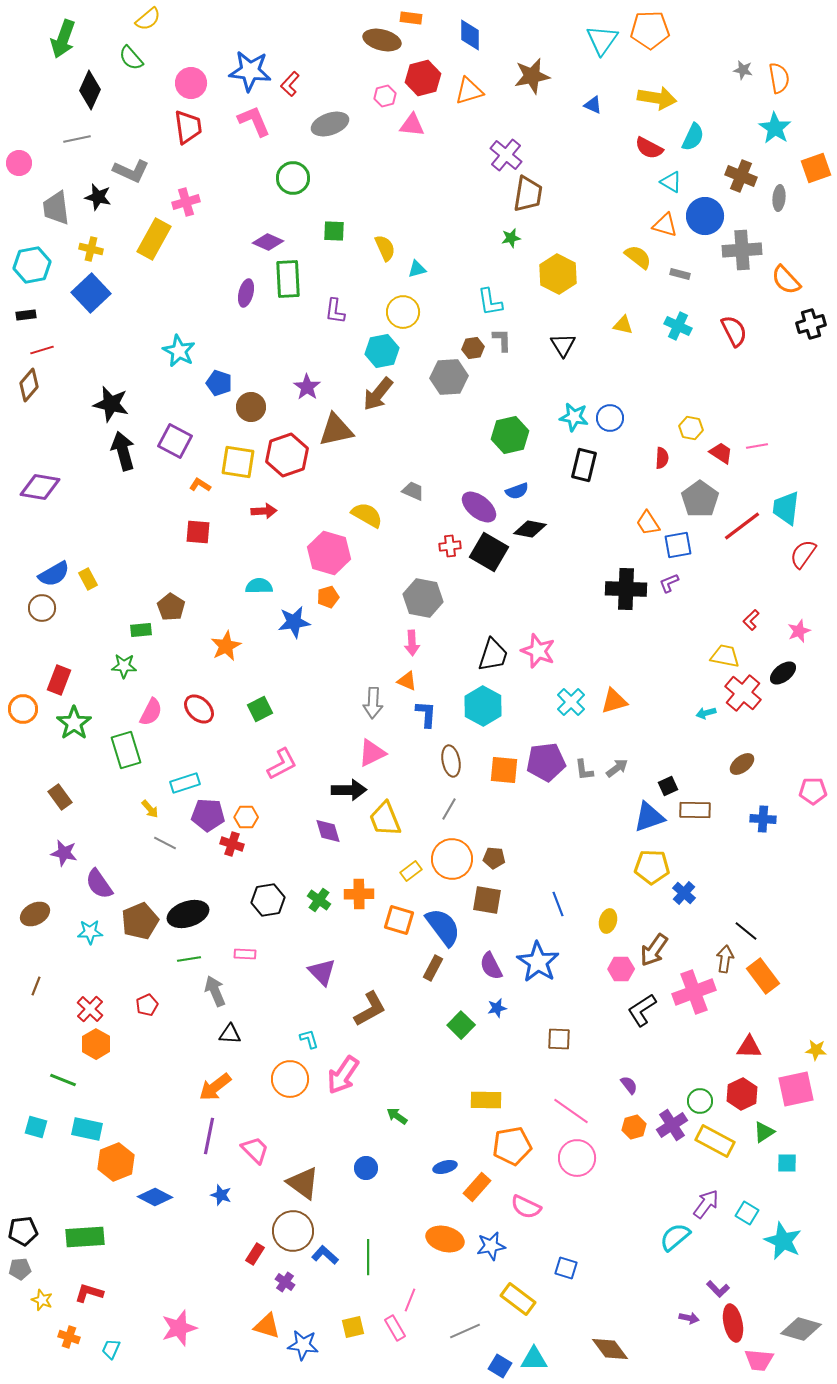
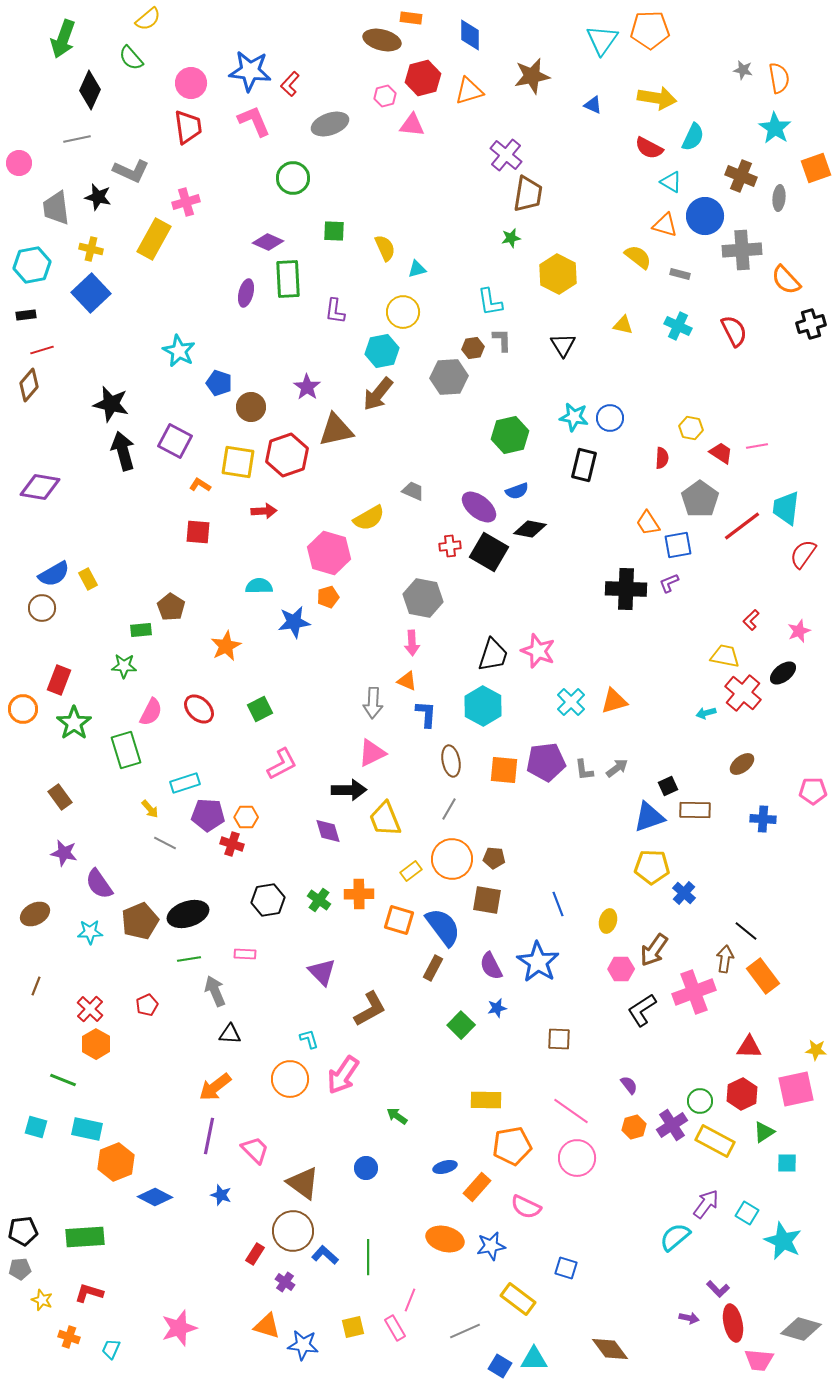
yellow semicircle at (367, 515): moved 2 px right, 3 px down; rotated 120 degrees clockwise
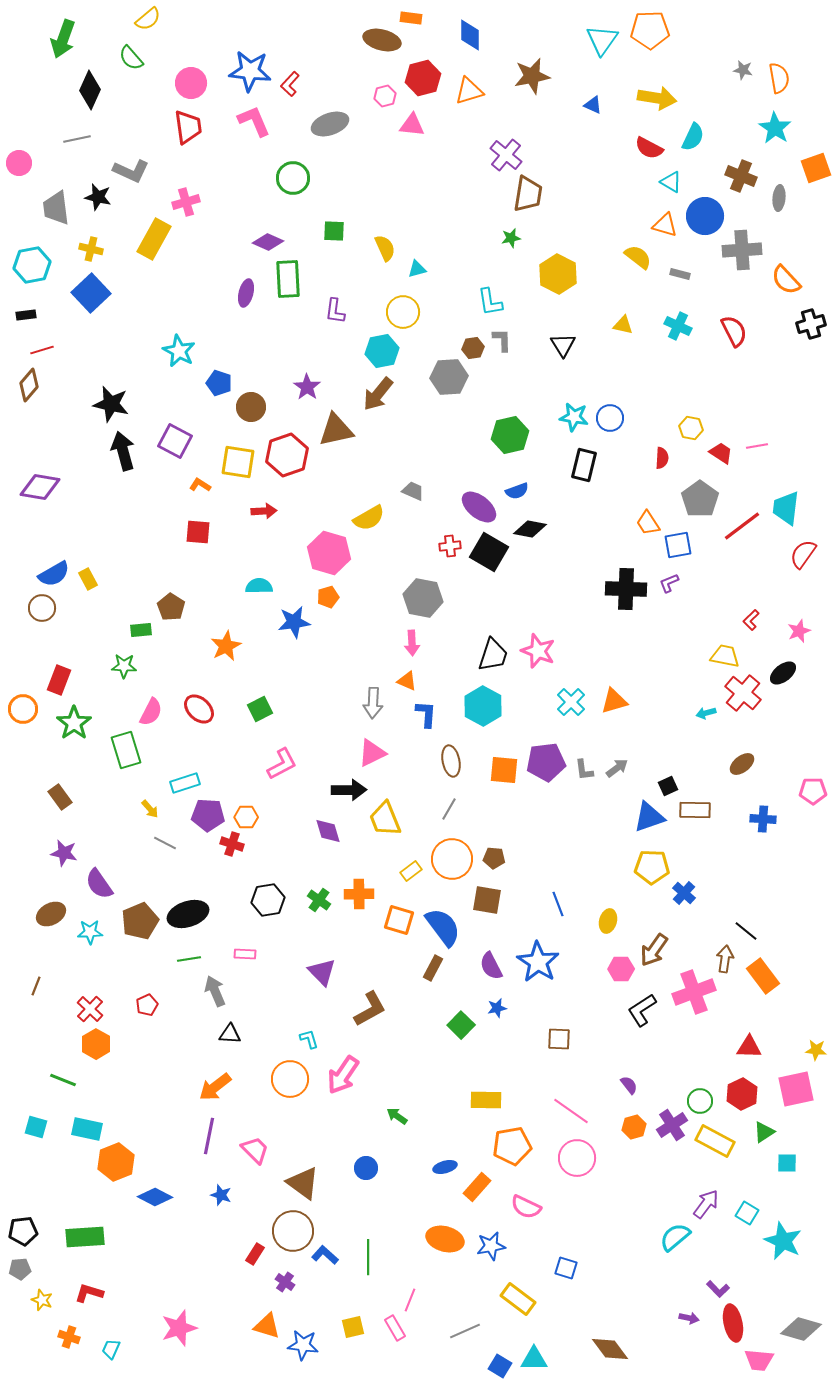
brown ellipse at (35, 914): moved 16 px right
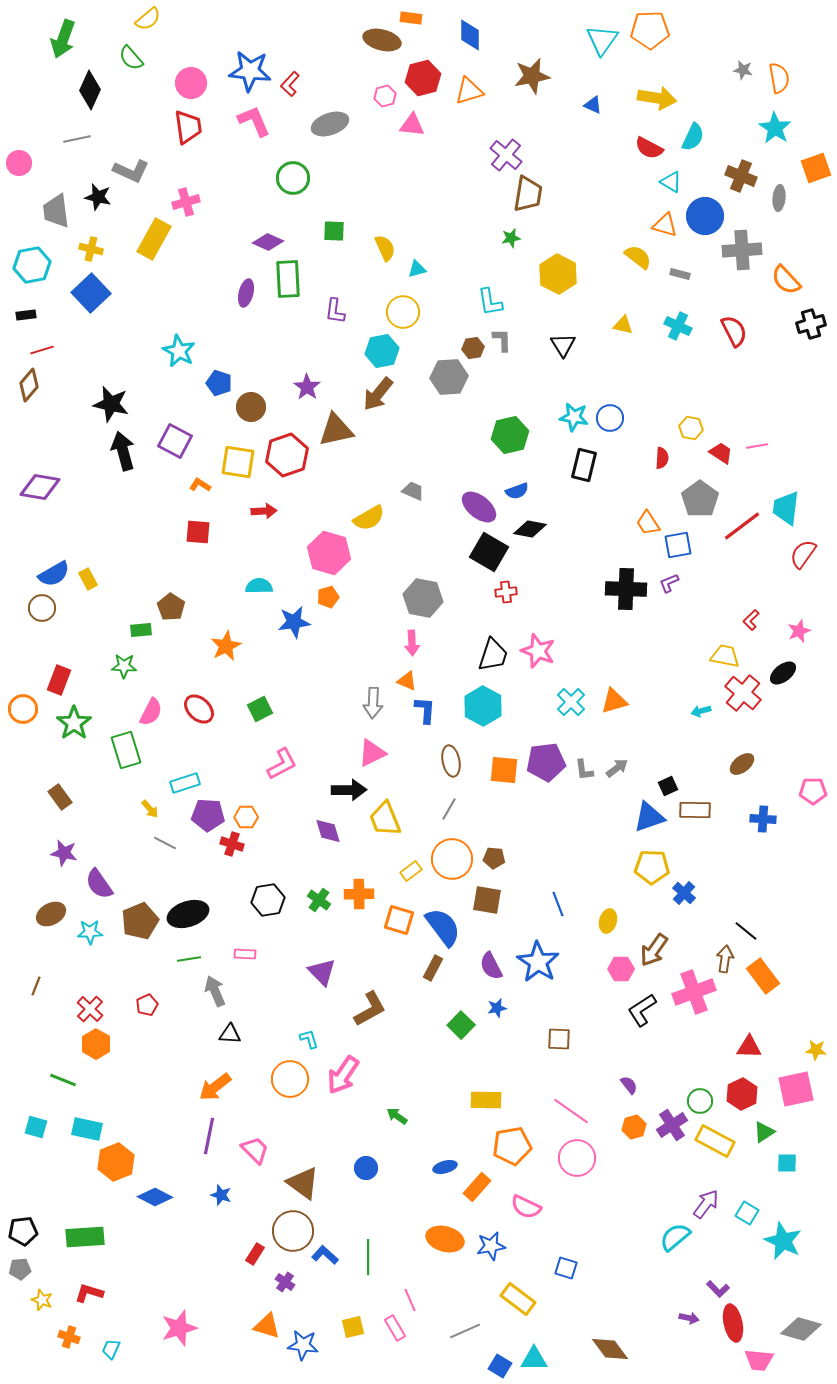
gray trapezoid at (56, 208): moved 3 px down
red cross at (450, 546): moved 56 px right, 46 px down
cyan arrow at (706, 713): moved 5 px left, 2 px up
blue L-shape at (426, 714): moved 1 px left, 4 px up
pink line at (410, 1300): rotated 45 degrees counterclockwise
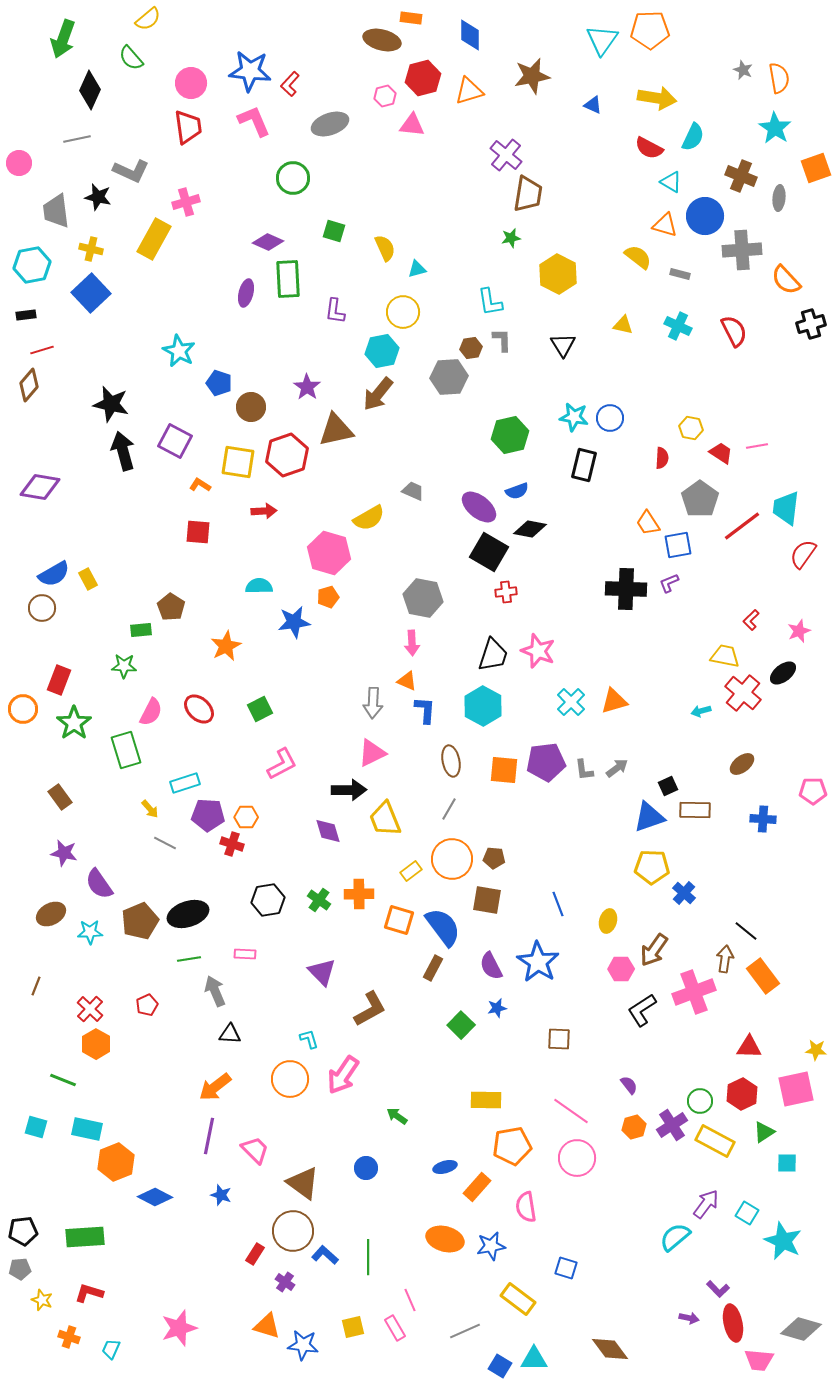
gray star at (743, 70): rotated 12 degrees clockwise
green square at (334, 231): rotated 15 degrees clockwise
brown hexagon at (473, 348): moved 2 px left
pink semicircle at (526, 1207): rotated 56 degrees clockwise
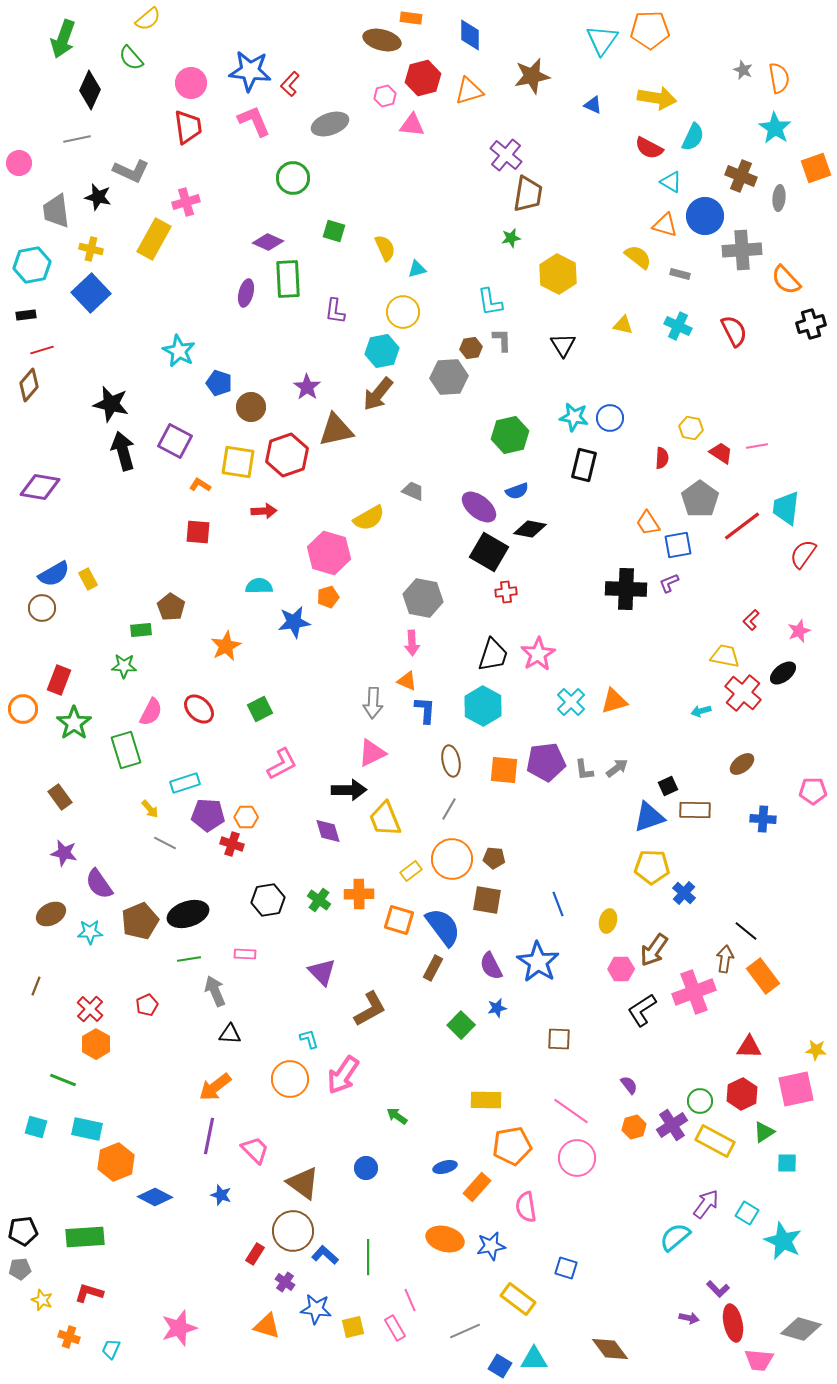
pink star at (538, 651): moved 3 px down; rotated 20 degrees clockwise
blue star at (303, 1345): moved 13 px right, 36 px up
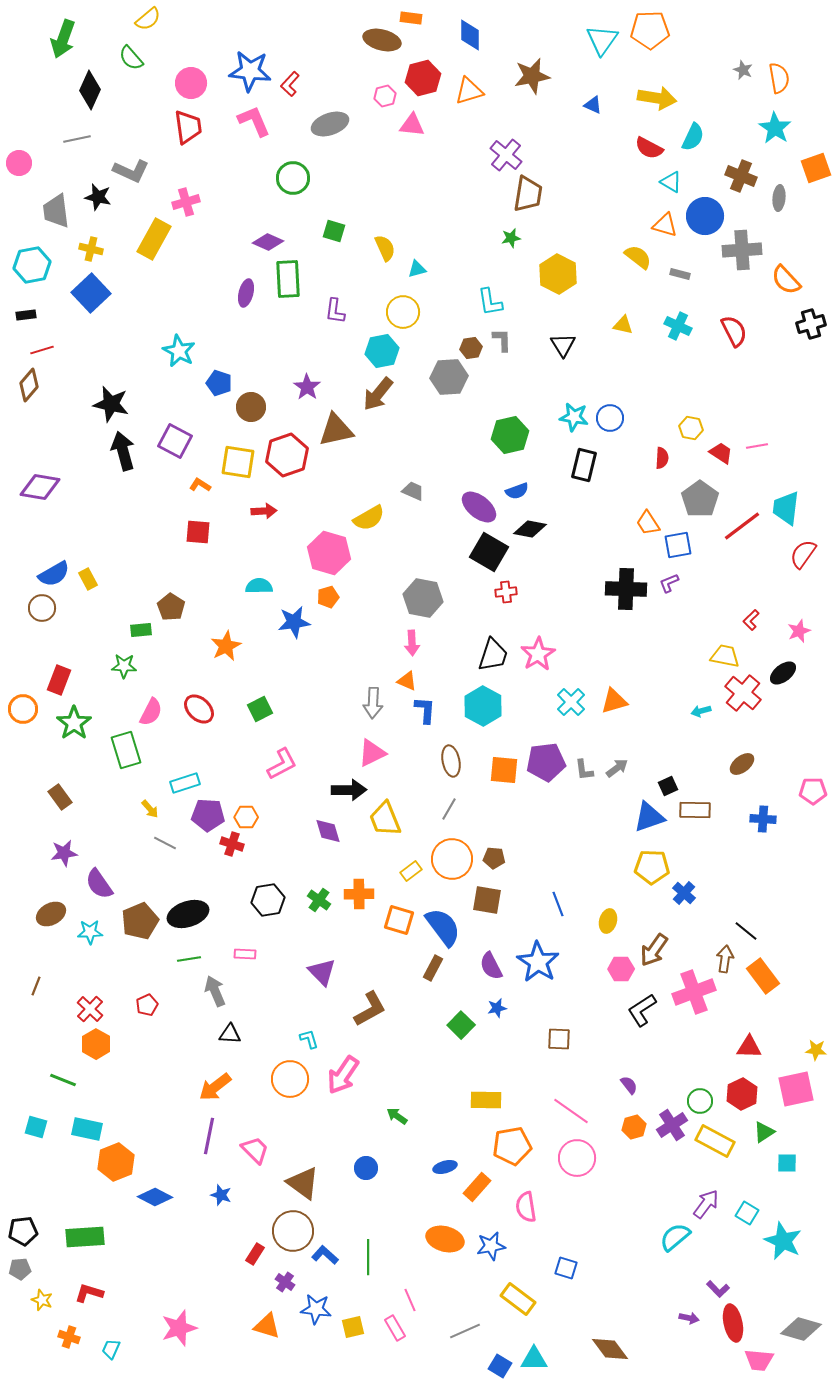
purple star at (64, 853): rotated 20 degrees counterclockwise
